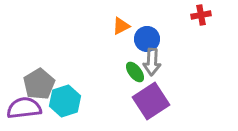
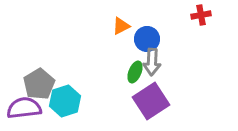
green ellipse: rotated 60 degrees clockwise
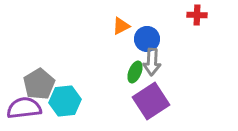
red cross: moved 4 px left; rotated 12 degrees clockwise
cyan hexagon: rotated 12 degrees clockwise
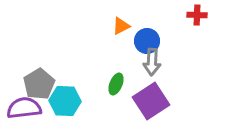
blue circle: moved 2 px down
green ellipse: moved 19 px left, 12 px down
cyan hexagon: rotated 8 degrees clockwise
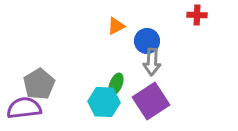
orange triangle: moved 5 px left
cyan hexagon: moved 39 px right, 1 px down
